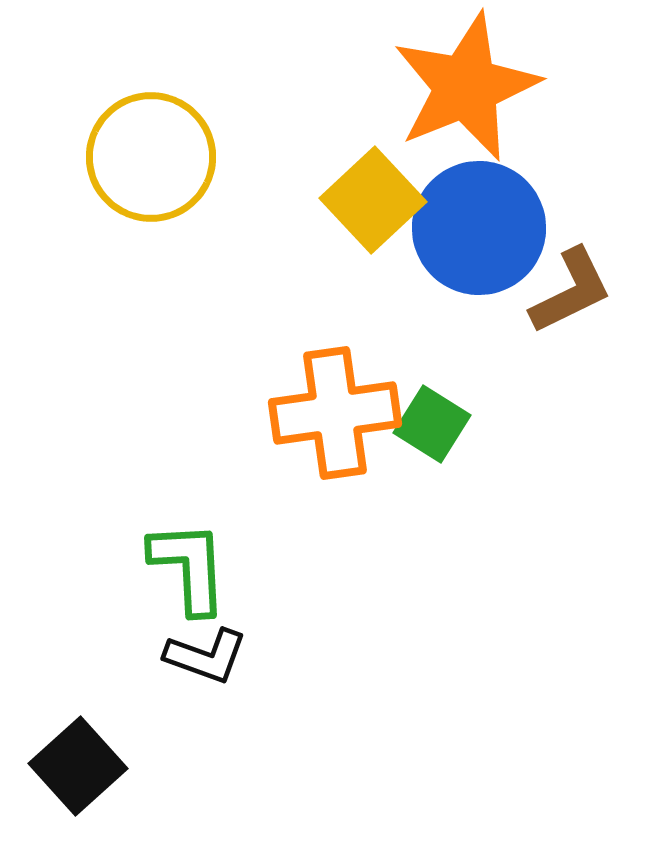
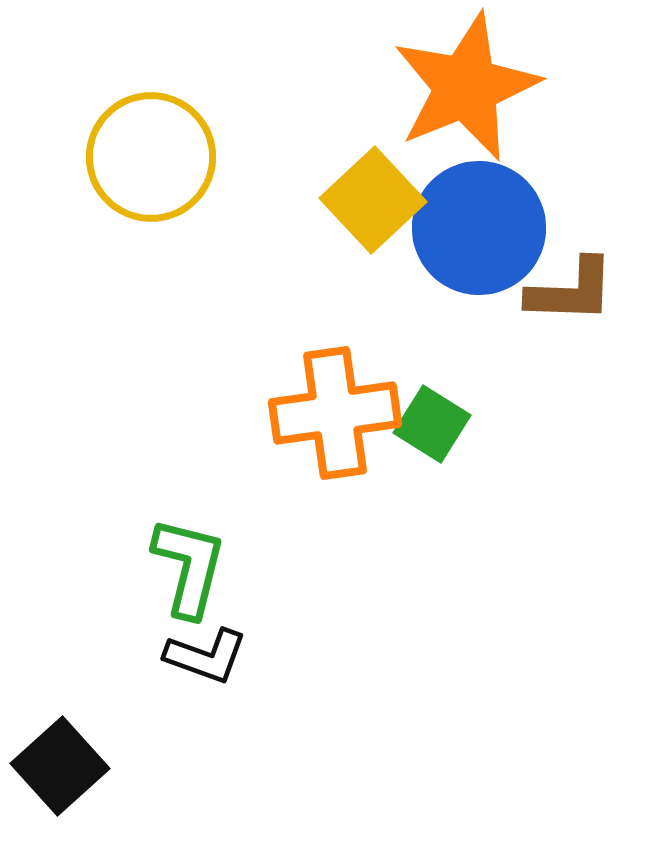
brown L-shape: rotated 28 degrees clockwise
green L-shape: rotated 17 degrees clockwise
black square: moved 18 px left
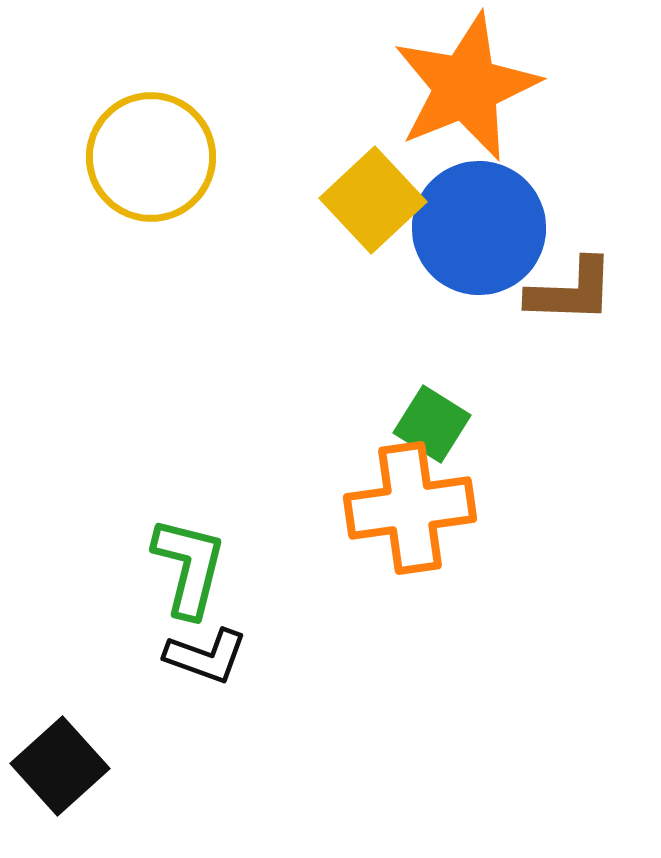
orange cross: moved 75 px right, 95 px down
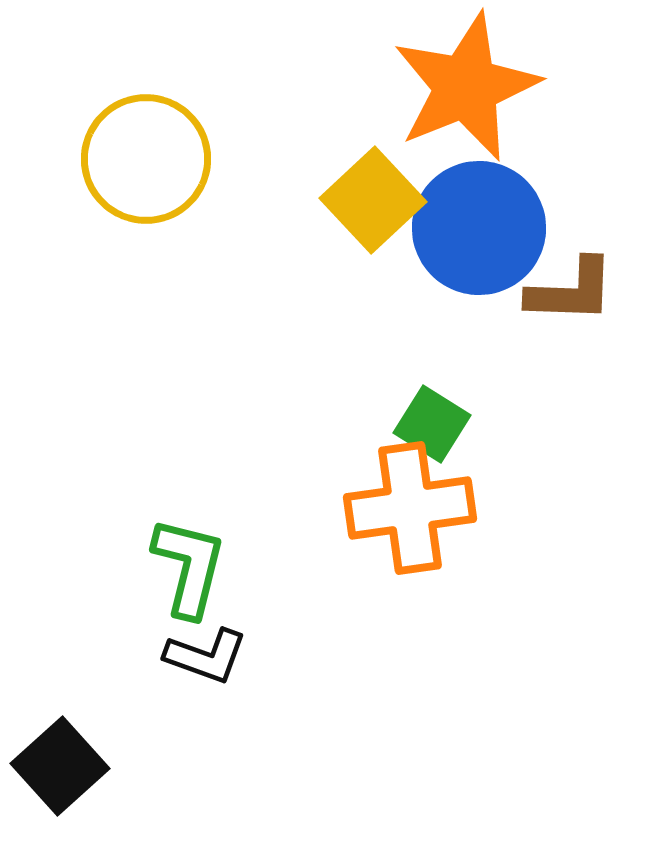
yellow circle: moved 5 px left, 2 px down
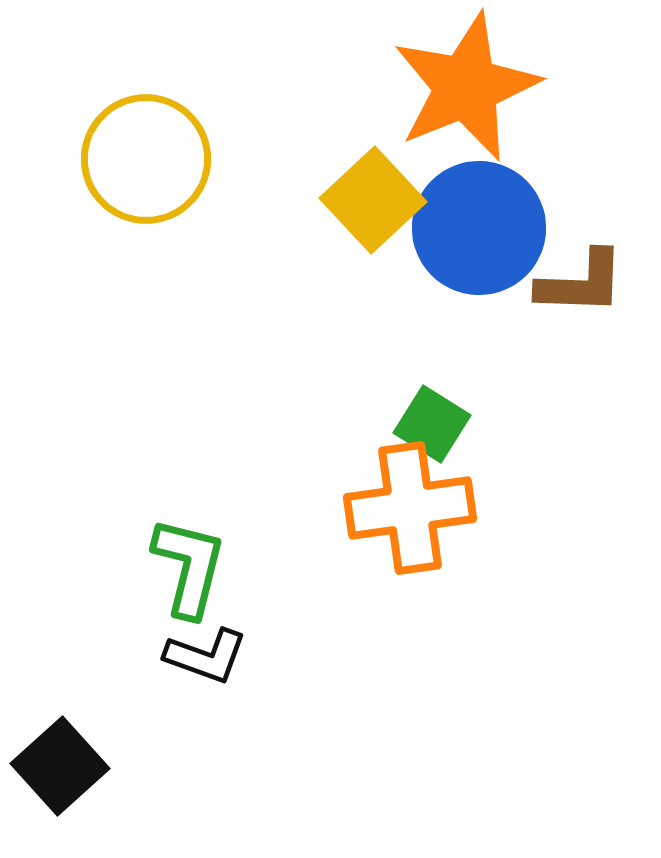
brown L-shape: moved 10 px right, 8 px up
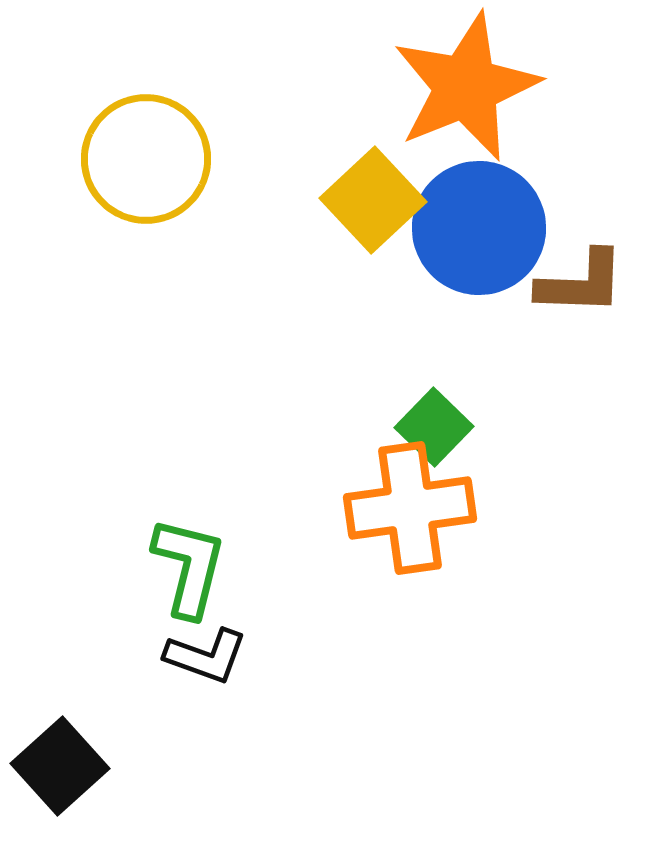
green square: moved 2 px right, 3 px down; rotated 12 degrees clockwise
